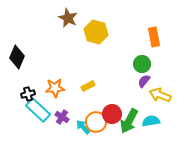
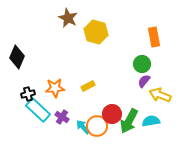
orange circle: moved 1 px right, 4 px down
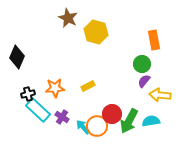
orange rectangle: moved 3 px down
yellow arrow: rotated 15 degrees counterclockwise
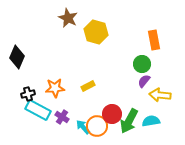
cyan rectangle: rotated 15 degrees counterclockwise
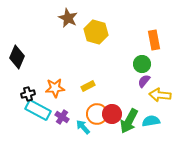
orange circle: moved 12 px up
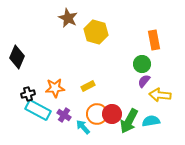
purple cross: moved 2 px right, 2 px up
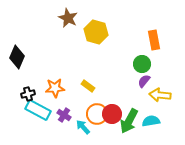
yellow rectangle: rotated 64 degrees clockwise
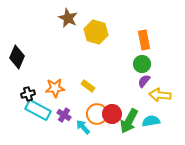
orange rectangle: moved 10 px left
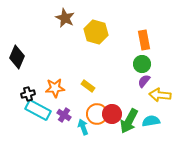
brown star: moved 3 px left
cyan arrow: rotated 21 degrees clockwise
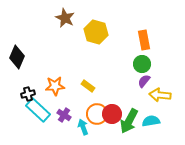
orange star: moved 2 px up
cyan rectangle: rotated 15 degrees clockwise
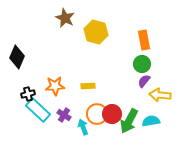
yellow rectangle: rotated 40 degrees counterclockwise
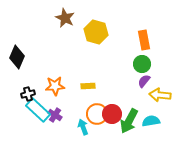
purple cross: moved 9 px left
